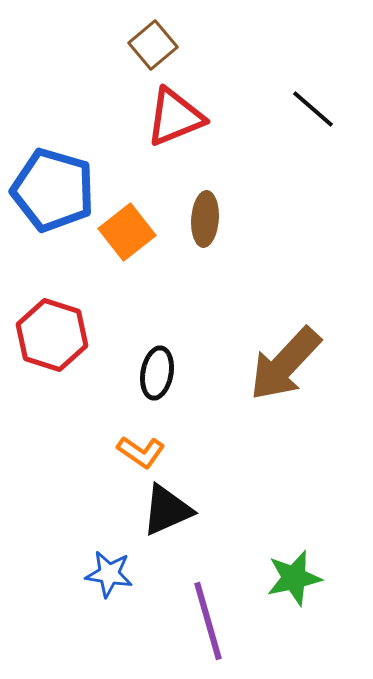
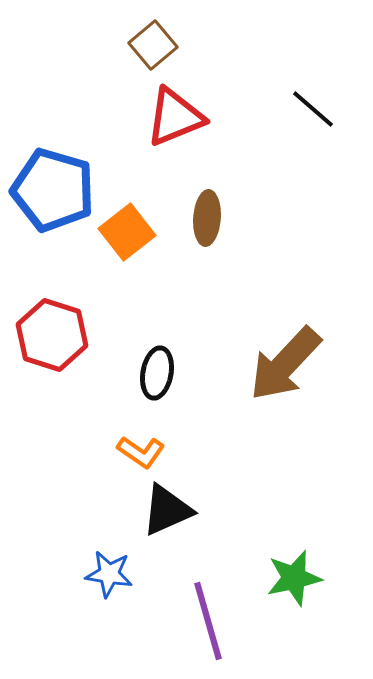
brown ellipse: moved 2 px right, 1 px up
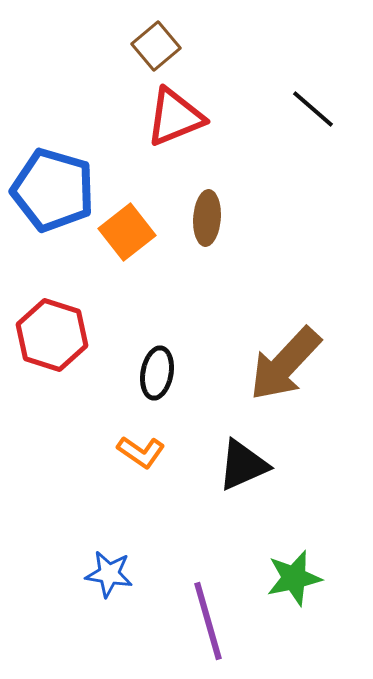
brown square: moved 3 px right, 1 px down
black triangle: moved 76 px right, 45 px up
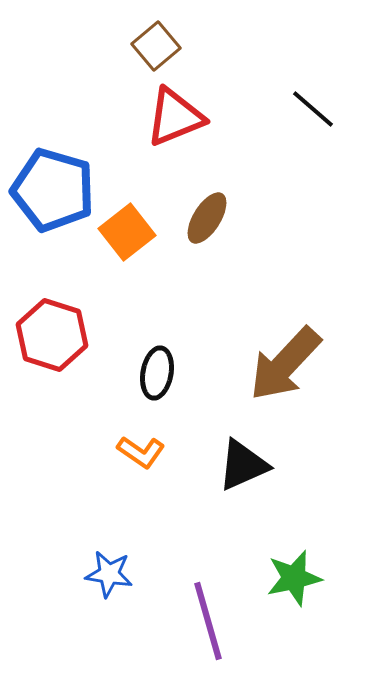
brown ellipse: rotated 28 degrees clockwise
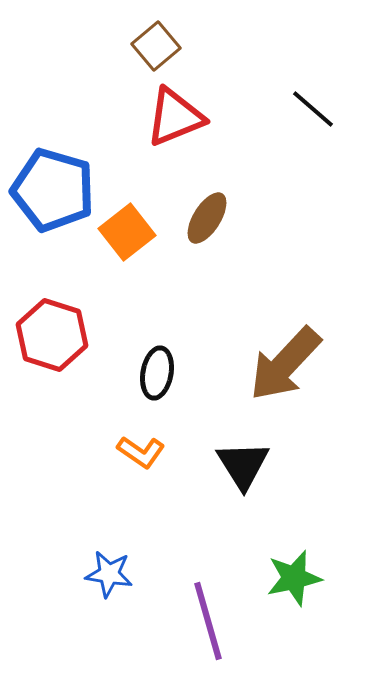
black triangle: rotated 38 degrees counterclockwise
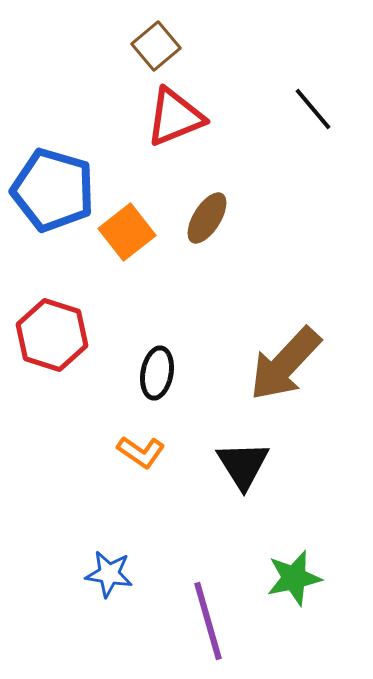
black line: rotated 9 degrees clockwise
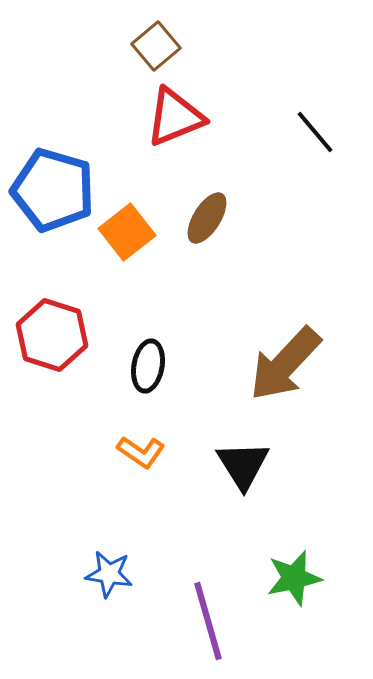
black line: moved 2 px right, 23 px down
black ellipse: moved 9 px left, 7 px up
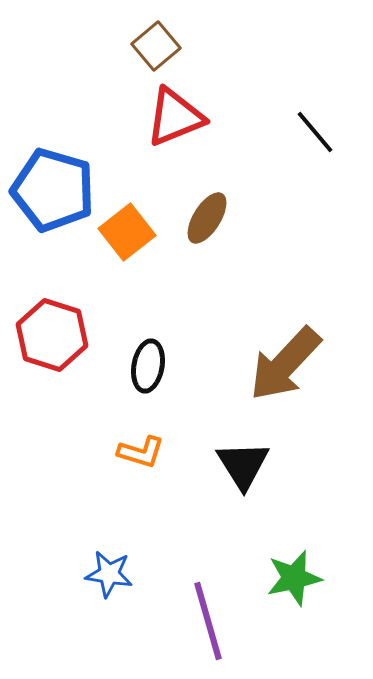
orange L-shape: rotated 18 degrees counterclockwise
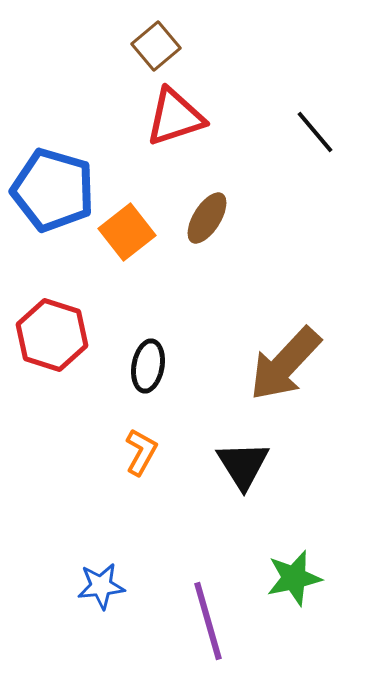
red triangle: rotated 4 degrees clockwise
orange L-shape: rotated 78 degrees counterclockwise
blue star: moved 8 px left, 12 px down; rotated 15 degrees counterclockwise
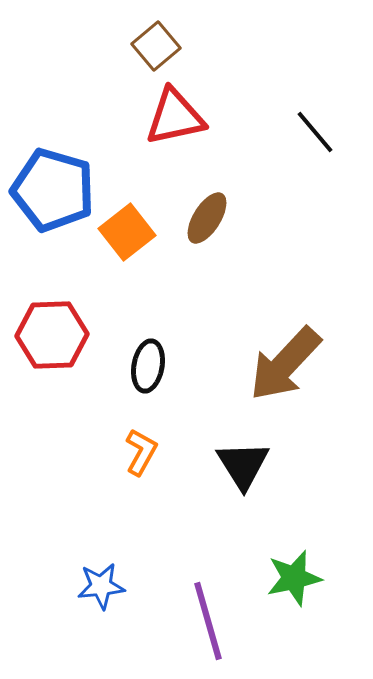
red triangle: rotated 6 degrees clockwise
red hexagon: rotated 20 degrees counterclockwise
